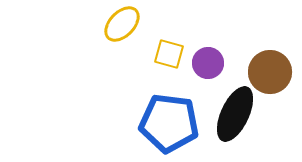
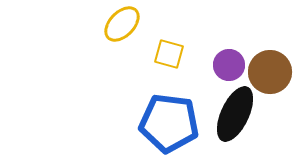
purple circle: moved 21 px right, 2 px down
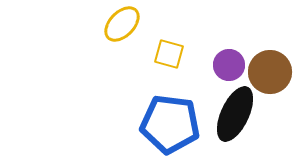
blue pentagon: moved 1 px right, 1 px down
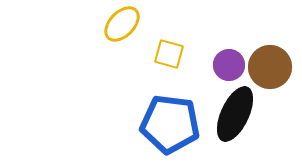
brown circle: moved 5 px up
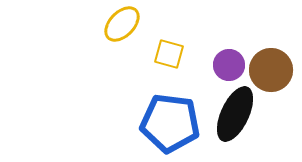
brown circle: moved 1 px right, 3 px down
blue pentagon: moved 1 px up
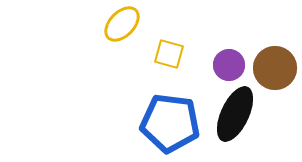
brown circle: moved 4 px right, 2 px up
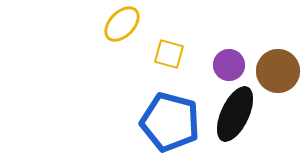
brown circle: moved 3 px right, 3 px down
blue pentagon: moved 1 px up; rotated 8 degrees clockwise
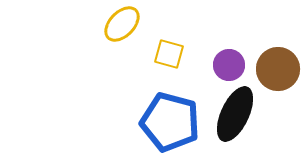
brown circle: moved 2 px up
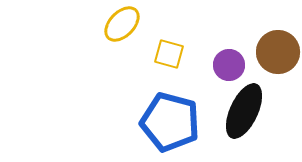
brown circle: moved 17 px up
black ellipse: moved 9 px right, 3 px up
